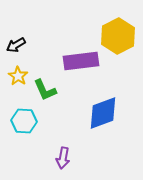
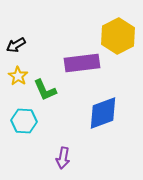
purple rectangle: moved 1 px right, 2 px down
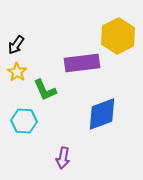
black arrow: rotated 24 degrees counterclockwise
yellow star: moved 1 px left, 4 px up
blue diamond: moved 1 px left, 1 px down
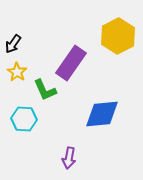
black arrow: moved 3 px left, 1 px up
purple rectangle: moved 11 px left; rotated 48 degrees counterclockwise
blue diamond: rotated 15 degrees clockwise
cyan hexagon: moved 2 px up
purple arrow: moved 6 px right
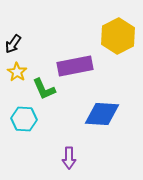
purple rectangle: moved 4 px right, 3 px down; rotated 44 degrees clockwise
green L-shape: moved 1 px left, 1 px up
blue diamond: rotated 9 degrees clockwise
purple arrow: rotated 10 degrees counterclockwise
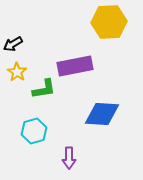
yellow hexagon: moved 9 px left, 14 px up; rotated 24 degrees clockwise
black arrow: rotated 24 degrees clockwise
green L-shape: rotated 75 degrees counterclockwise
cyan hexagon: moved 10 px right, 12 px down; rotated 20 degrees counterclockwise
